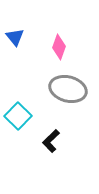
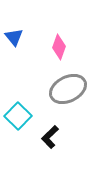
blue triangle: moved 1 px left
gray ellipse: rotated 42 degrees counterclockwise
black L-shape: moved 1 px left, 4 px up
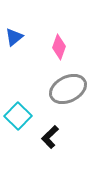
blue triangle: rotated 30 degrees clockwise
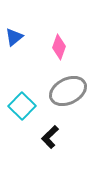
gray ellipse: moved 2 px down
cyan square: moved 4 px right, 10 px up
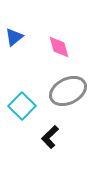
pink diamond: rotated 35 degrees counterclockwise
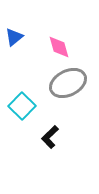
gray ellipse: moved 8 px up
